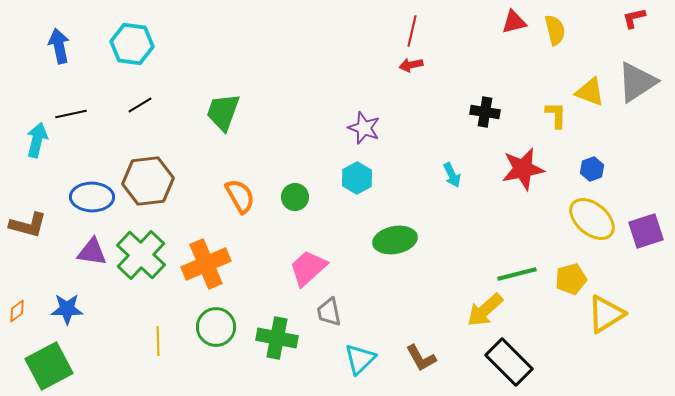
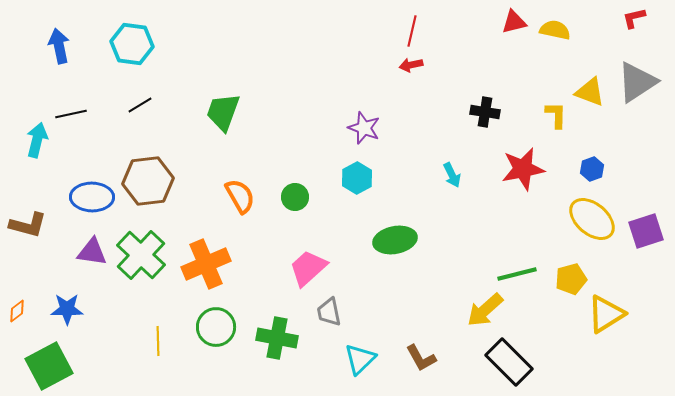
yellow semicircle at (555, 30): rotated 64 degrees counterclockwise
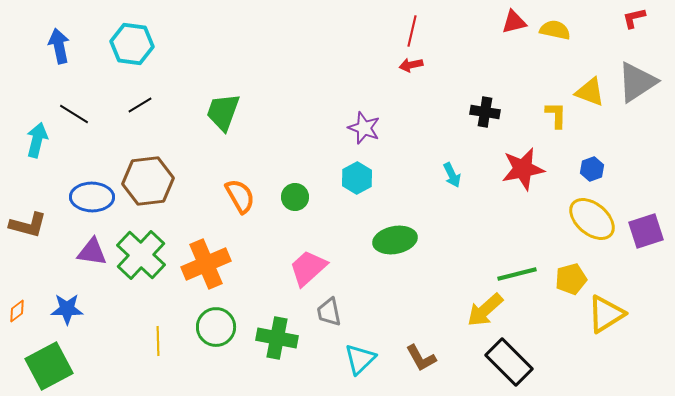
black line at (71, 114): moved 3 px right; rotated 44 degrees clockwise
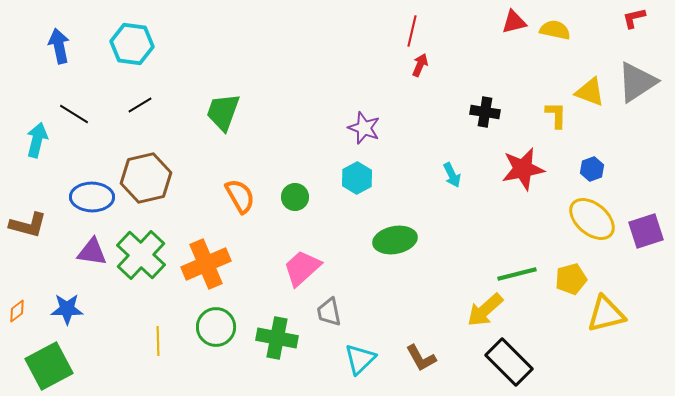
red arrow at (411, 65): moved 9 px right; rotated 125 degrees clockwise
brown hexagon at (148, 181): moved 2 px left, 3 px up; rotated 6 degrees counterclockwise
pink trapezoid at (308, 268): moved 6 px left
yellow triangle at (606, 314): rotated 18 degrees clockwise
